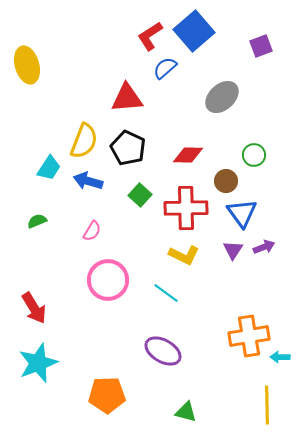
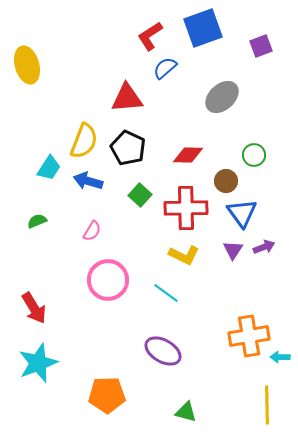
blue square: moved 9 px right, 3 px up; rotated 21 degrees clockwise
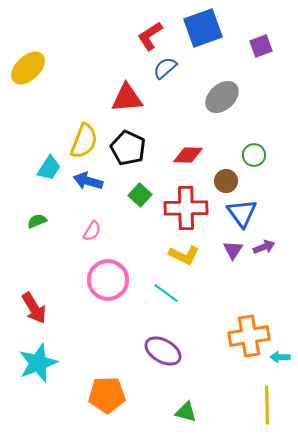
yellow ellipse: moved 1 px right, 3 px down; rotated 63 degrees clockwise
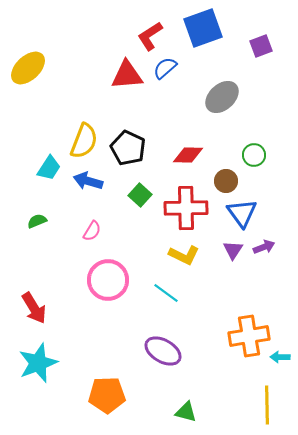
red triangle: moved 23 px up
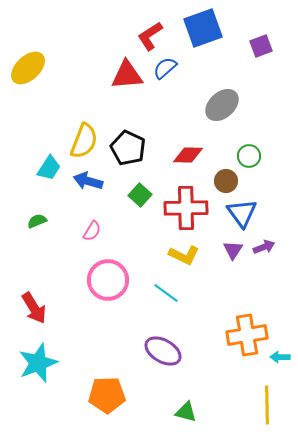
gray ellipse: moved 8 px down
green circle: moved 5 px left, 1 px down
orange cross: moved 2 px left, 1 px up
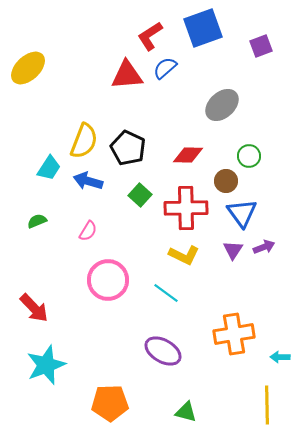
pink semicircle: moved 4 px left
red arrow: rotated 12 degrees counterclockwise
orange cross: moved 13 px left, 1 px up
cyan star: moved 8 px right, 2 px down
orange pentagon: moved 3 px right, 8 px down
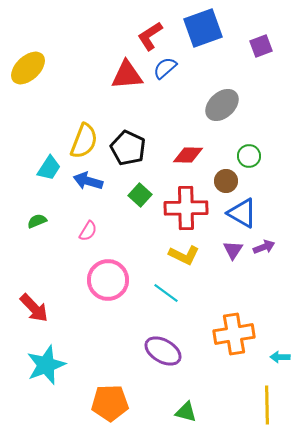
blue triangle: rotated 24 degrees counterclockwise
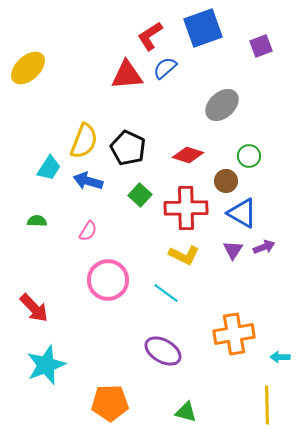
red diamond: rotated 16 degrees clockwise
green semicircle: rotated 24 degrees clockwise
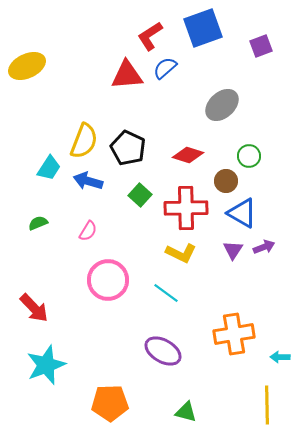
yellow ellipse: moved 1 px left, 2 px up; rotated 18 degrees clockwise
green semicircle: moved 1 px right, 2 px down; rotated 24 degrees counterclockwise
yellow L-shape: moved 3 px left, 2 px up
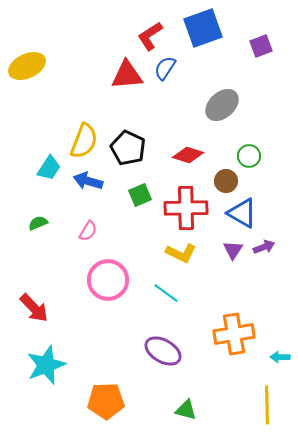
blue semicircle: rotated 15 degrees counterclockwise
green square: rotated 25 degrees clockwise
orange pentagon: moved 4 px left, 2 px up
green triangle: moved 2 px up
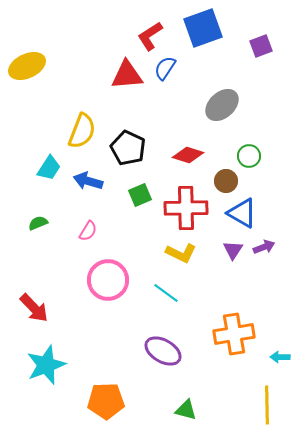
yellow semicircle: moved 2 px left, 10 px up
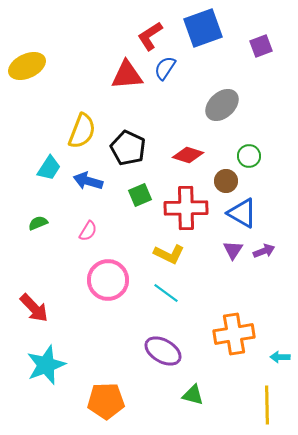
purple arrow: moved 4 px down
yellow L-shape: moved 12 px left, 1 px down
green triangle: moved 7 px right, 15 px up
